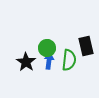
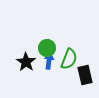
black rectangle: moved 1 px left, 29 px down
green semicircle: moved 1 px up; rotated 15 degrees clockwise
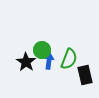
green circle: moved 5 px left, 2 px down
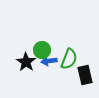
blue arrow: rotated 105 degrees counterclockwise
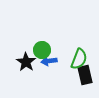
green semicircle: moved 10 px right
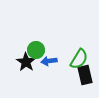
green circle: moved 6 px left
green semicircle: rotated 10 degrees clockwise
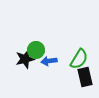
black star: moved 1 px left, 3 px up; rotated 24 degrees clockwise
black rectangle: moved 2 px down
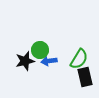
green circle: moved 4 px right
black star: moved 2 px down
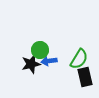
black star: moved 6 px right, 3 px down
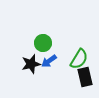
green circle: moved 3 px right, 7 px up
blue arrow: rotated 28 degrees counterclockwise
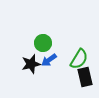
blue arrow: moved 1 px up
